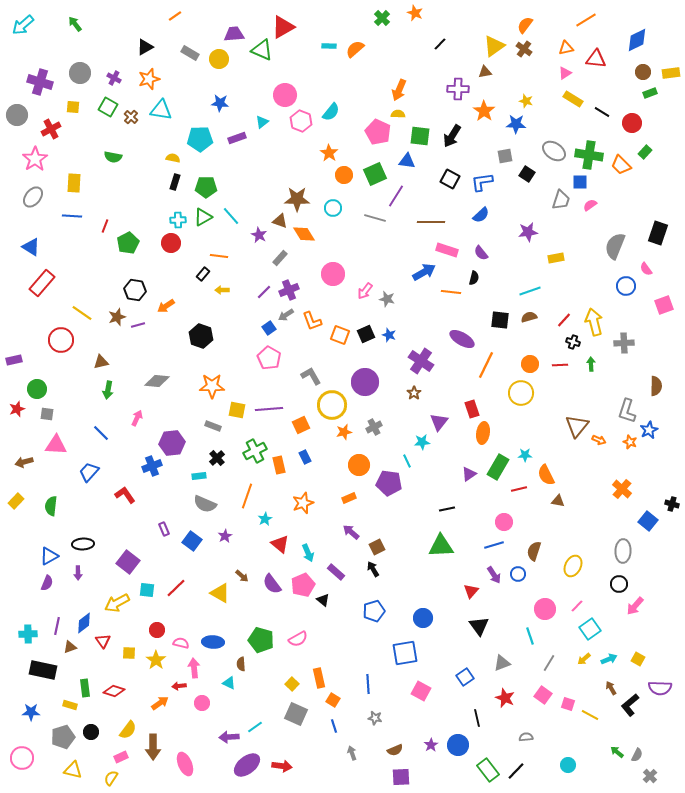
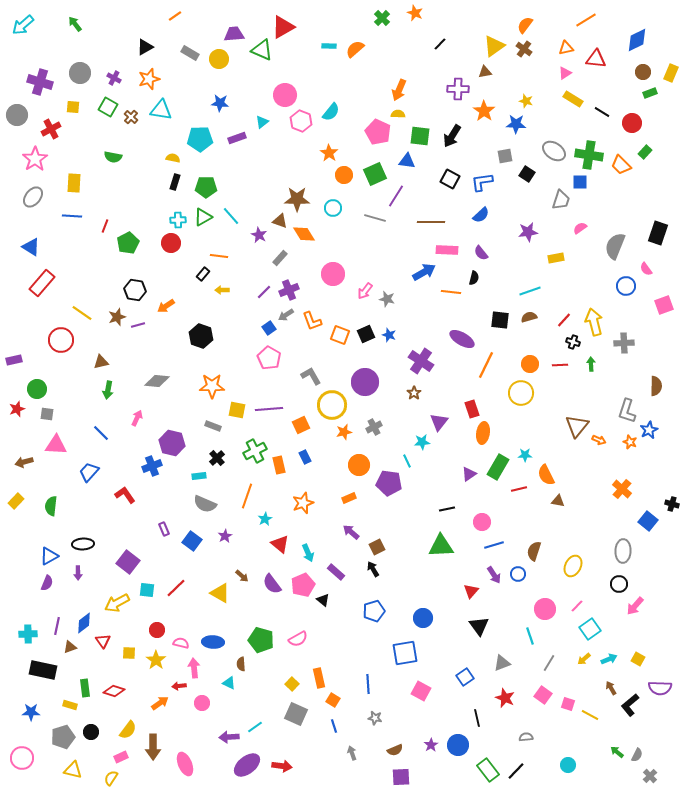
yellow rectangle at (671, 73): rotated 60 degrees counterclockwise
pink semicircle at (590, 205): moved 10 px left, 23 px down
pink rectangle at (447, 250): rotated 15 degrees counterclockwise
purple hexagon at (172, 443): rotated 20 degrees clockwise
pink circle at (504, 522): moved 22 px left
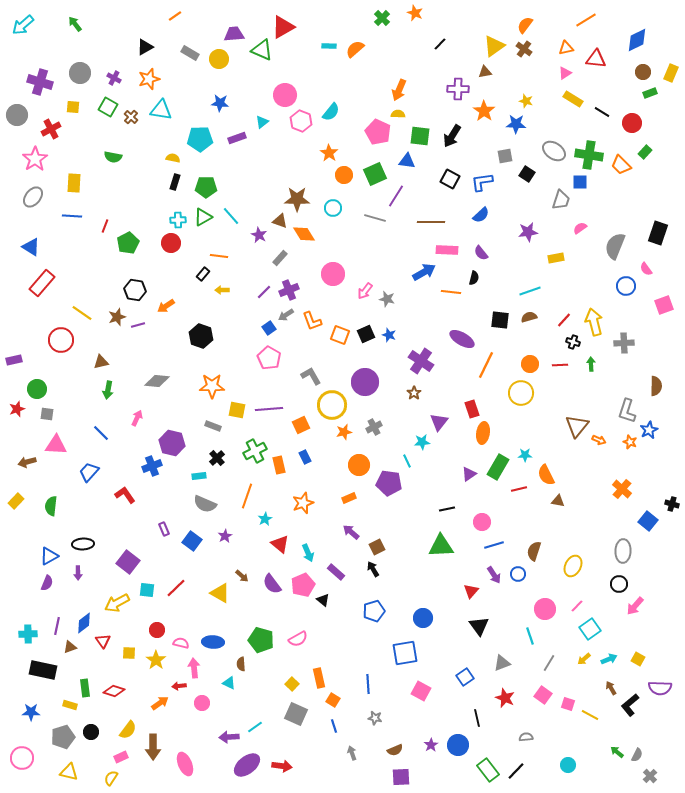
brown arrow at (24, 462): moved 3 px right
yellow triangle at (73, 770): moved 4 px left, 2 px down
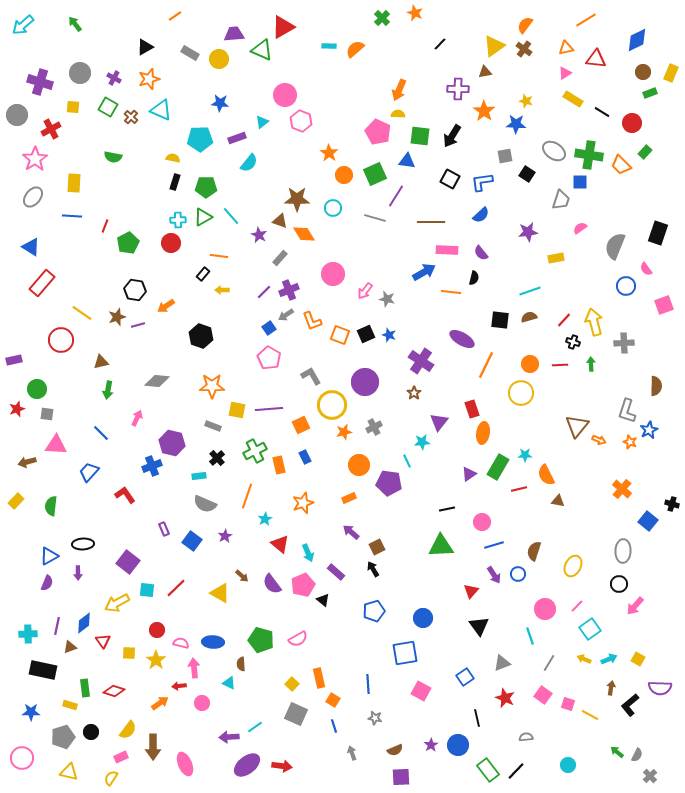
cyan triangle at (161, 110): rotated 15 degrees clockwise
cyan semicircle at (331, 112): moved 82 px left, 51 px down
yellow arrow at (584, 659): rotated 64 degrees clockwise
brown arrow at (611, 688): rotated 40 degrees clockwise
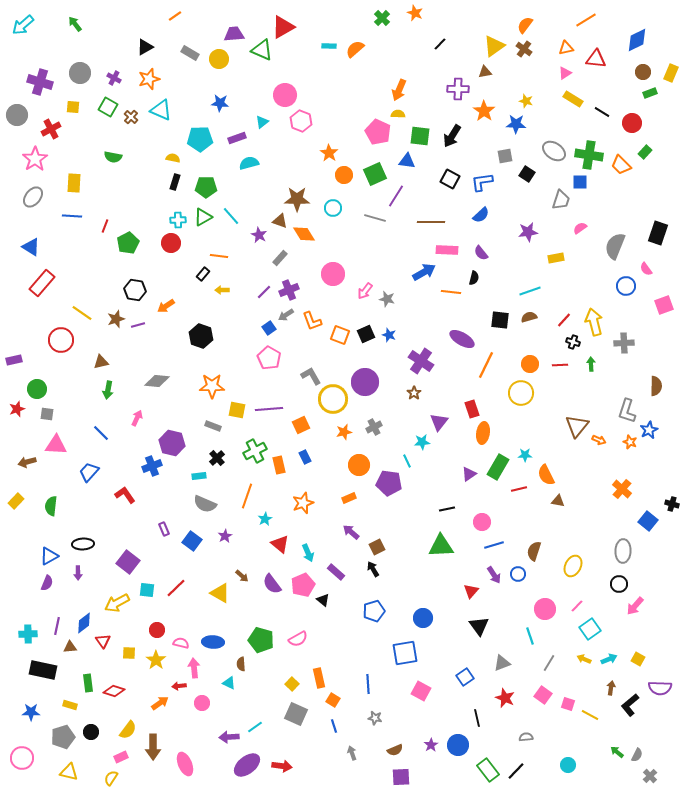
cyan semicircle at (249, 163): rotated 144 degrees counterclockwise
brown star at (117, 317): moved 1 px left, 2 px down
yellow circle at (332, 405): moved 1 px right, 6 px up
brown triangle at (70, 647): rotated 16 degrees clockwise
green rectangle at (85, 688): moved 3 px right, 5 px up
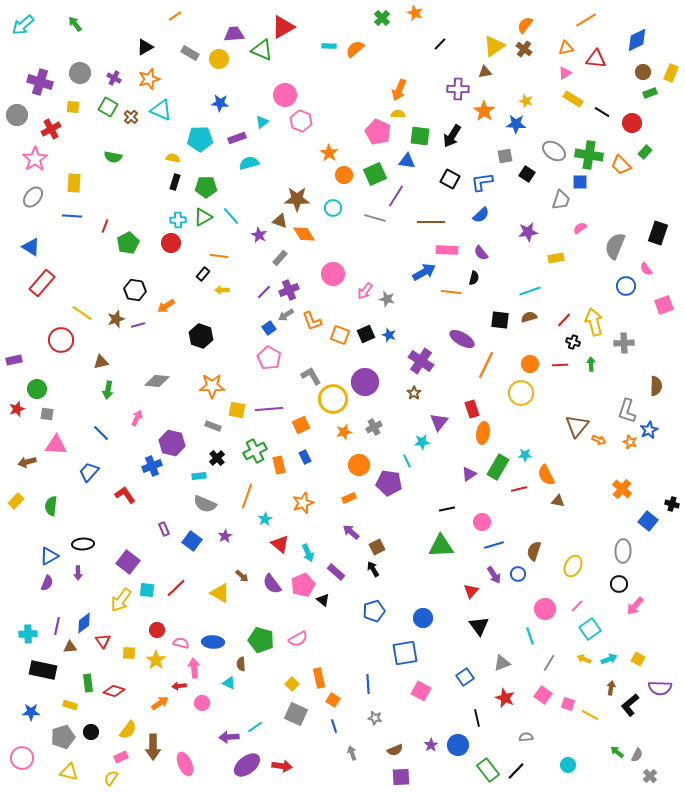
yellow arrow at (117, 603): moved 4 px right, 3 px up; rotated 25 degrees counterclockwise
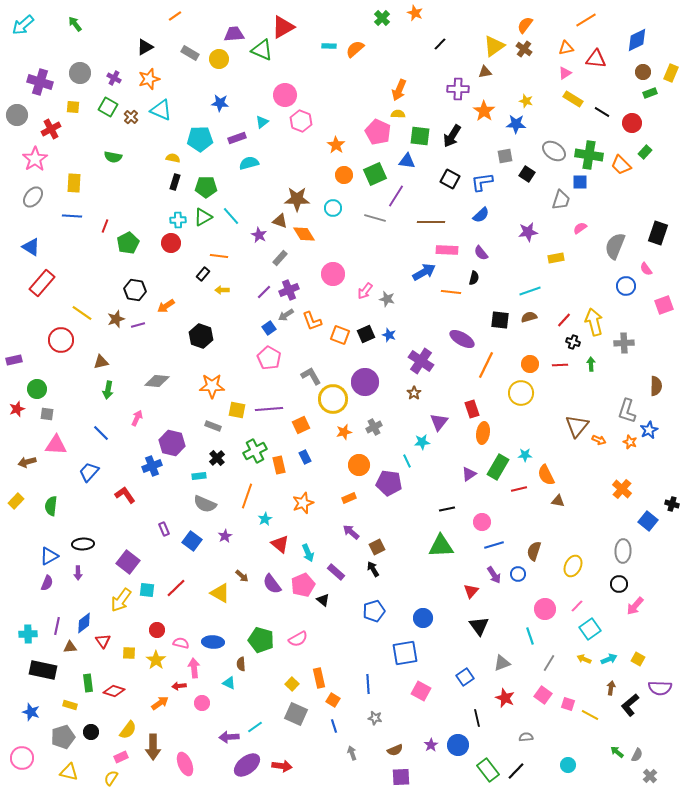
orange star at (329, 153): moved 7 px right, 8 px up
blue star at (31, 712): rotated 18 degrees clockwise
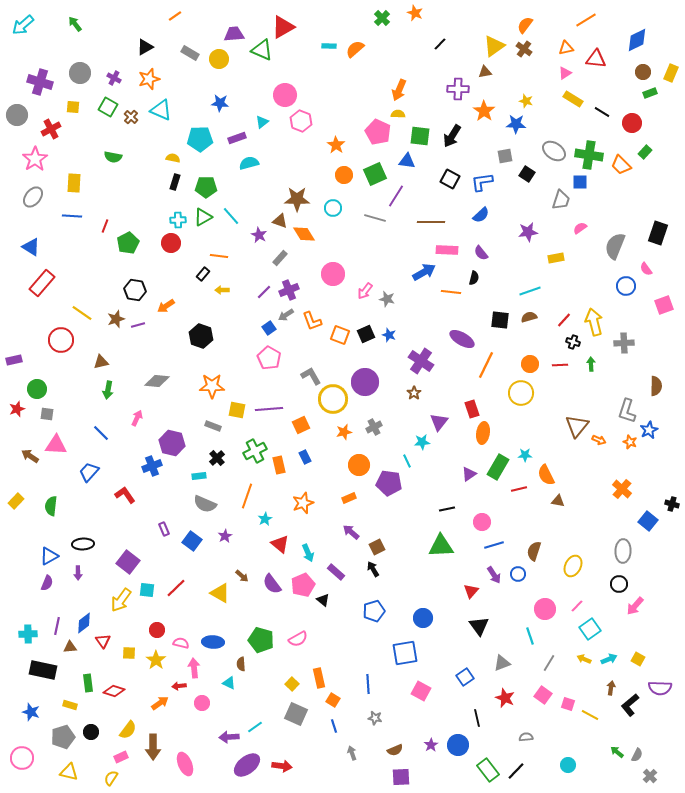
brown arrow at (27, 462): moved 3 px right, 6 px up; rotated 48 degrees clockwise
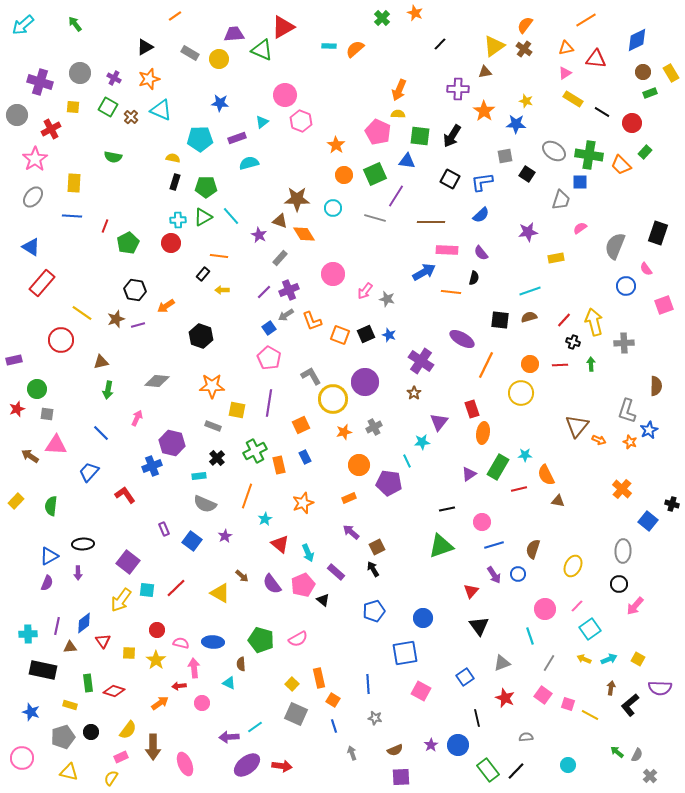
yellow rectangle at (671, 73): rotated 54 degrees counterclockwise
purple line at (269, 409): moved 6 px up; rotated 76 degrees counterclockwise
green triangle at (441, 546): rotated 16 degrees counterclockwise
brown semicircle at (534, 551): moved 1 px left, 2 px up
